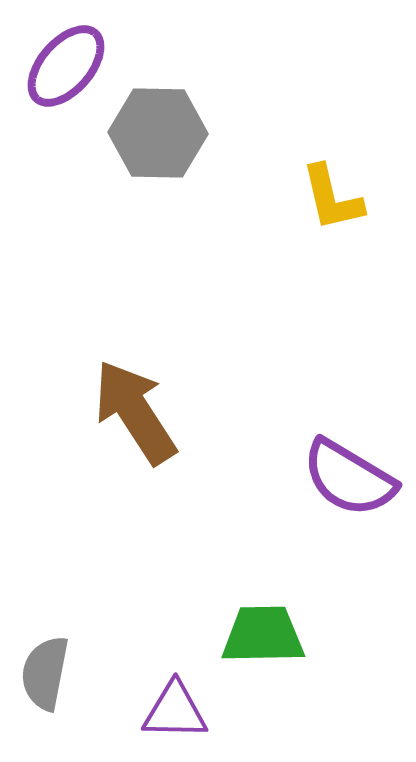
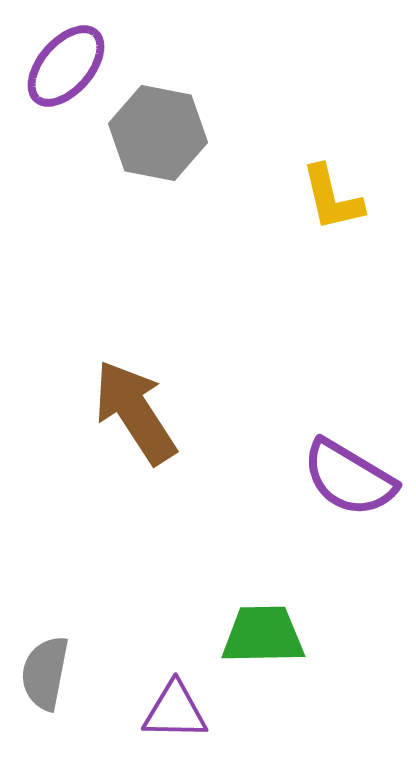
gray hexagon: rotated 10 degrees clockwise
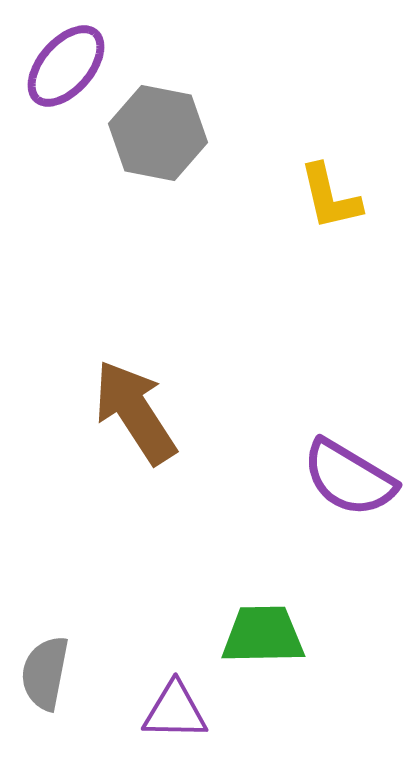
yellow L-shape: moved 2 px left, 1 px up
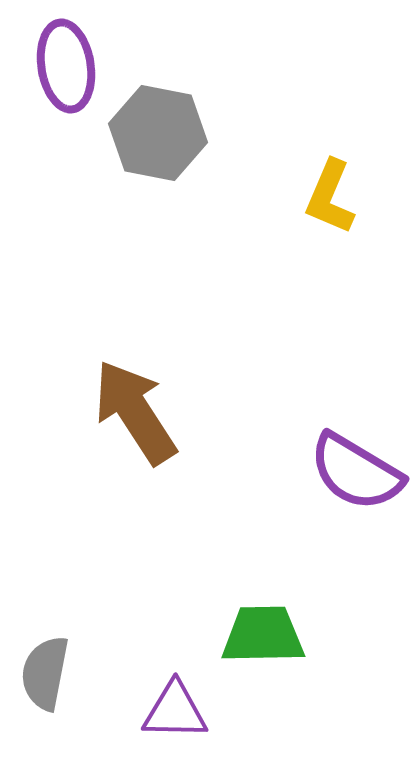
purple ellipse: rotated 50 degrees counterclockwise
yellow L-shape: rotated 36 degrees clockwise
purple semicircle: moved 7 px right, 6 px up
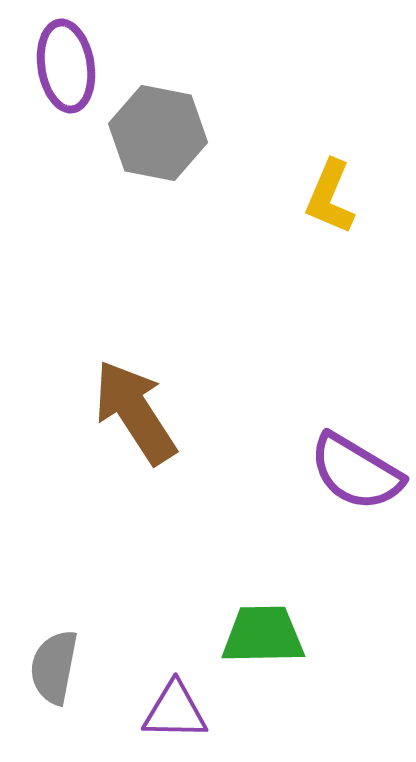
gray semicircle: moved 9 px right, 6 px up
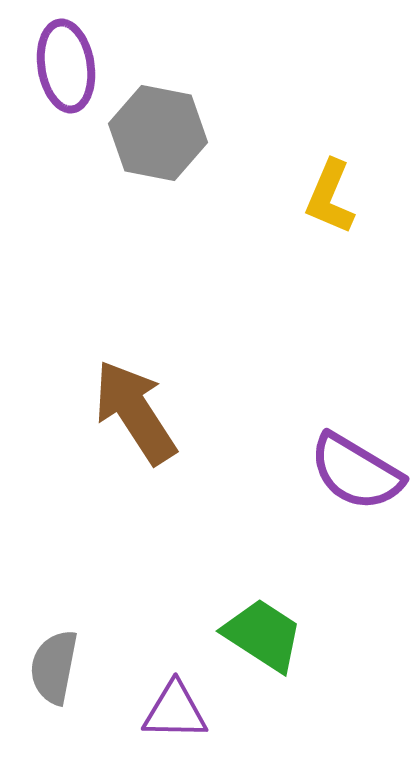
green trapezoid: rotated 34 degrees clockwise
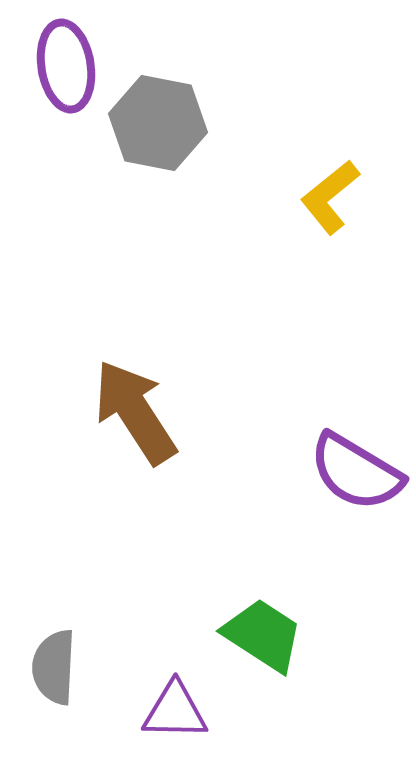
gray hexagon: moved 10 px up
yellow L-shape: rotated 28 degrees clockwise
gray semicircle: rotated 8 degrees counterclockwise
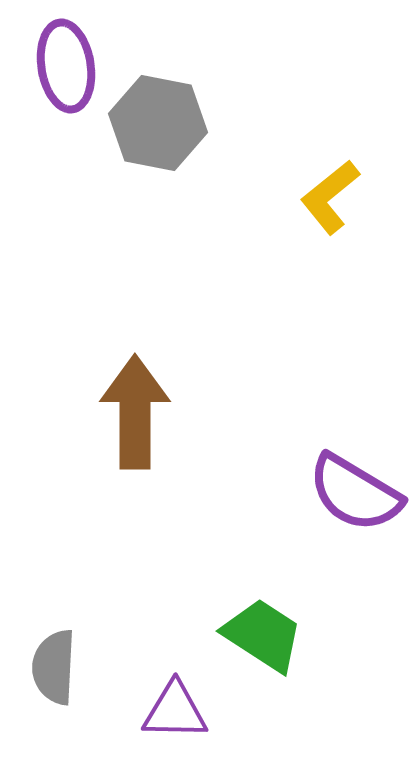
brown arrow: rotated 33 degrees clockwise
purple semicircle: moved 1 px left, 21 px down
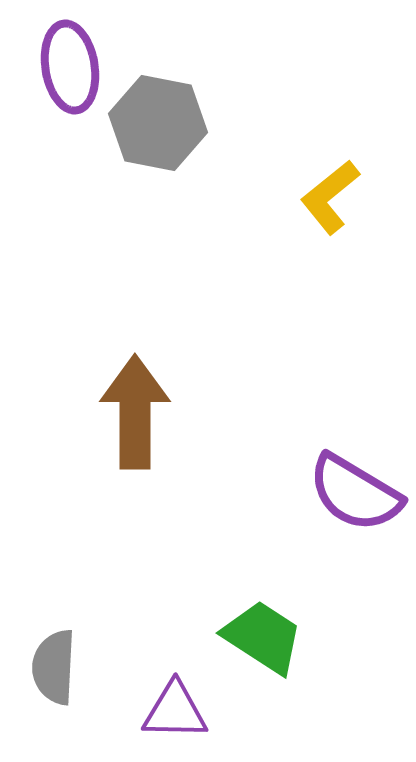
purple ellipse: moved 4 px right, 1 px down
green trapezoid: moved 2 px down
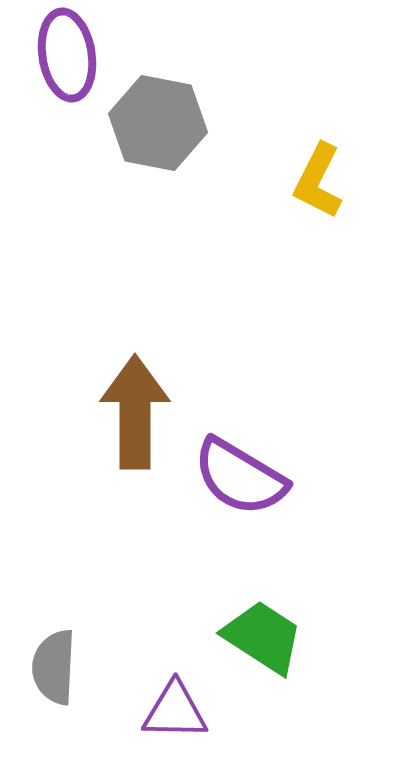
purple ellipse: moved 3 px left, 12 px up
yellow L-shape: moved 12 px left, 16 px up; rotated 24 degrees counterclockwise
purple semicircle: moved 115 px left, 16 px up
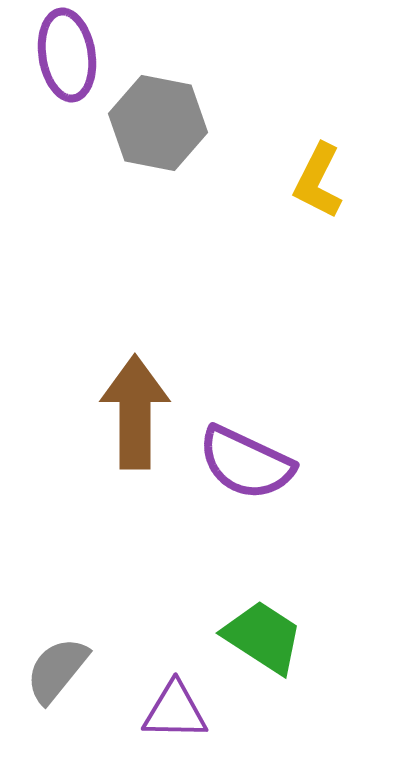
purple semicircle: moved 6 px right, 14 px up; rotated 6 degrees counterclockwise
gray semicircle: moved 3 px right, 3 px down; rotated 36 degrees clockwise
